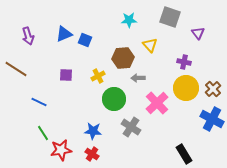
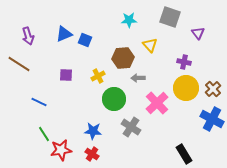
brown line: moved 3 px right, 5 px up
green line: moved 1 px right, 1 px down
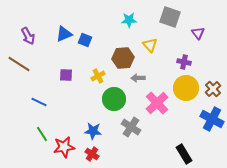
purple arrow: rotated 12 degrees counterclockwise
green line: moved 2 px left
red star: moved 3 px right, 3 px up
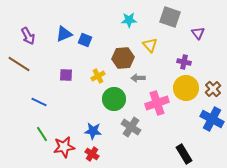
pink cross: rotated 25 degrees clockwise
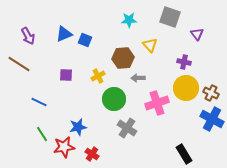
purple triangle: moved 1 px left, 1 px down
brown cross: moved 2 px left, 4 px down; rotated 21 degrees counterclockwise
gray cross: moved 4 px left, 1 px down
blue star: moved 15 px left, 4 px up; rotated 18 degrees counterclockwise
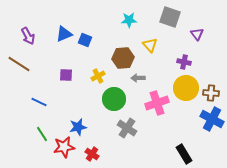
brown cross: rotated 21 degrees counterclockwise
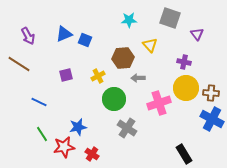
gray square: moved 1 px down
purple square: rotated 16 degrees counterclockwise
pink cross: moved 2 px right
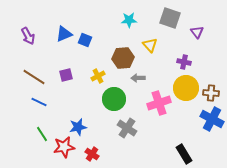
purple triangle: moved 2 px up
brown line: moved 15 px right, 13 px down
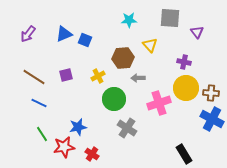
gray square: rotated 15 degrees counterclockwise
purple arrow: moved 2 px up; rotated 66 degrees clockwise
blue line: moved 1 px down
